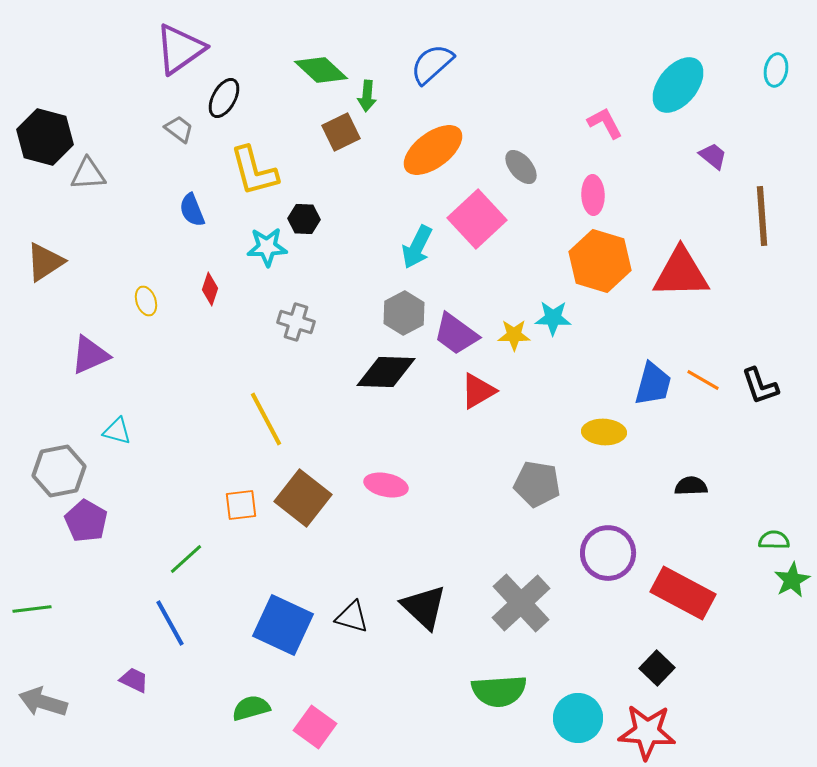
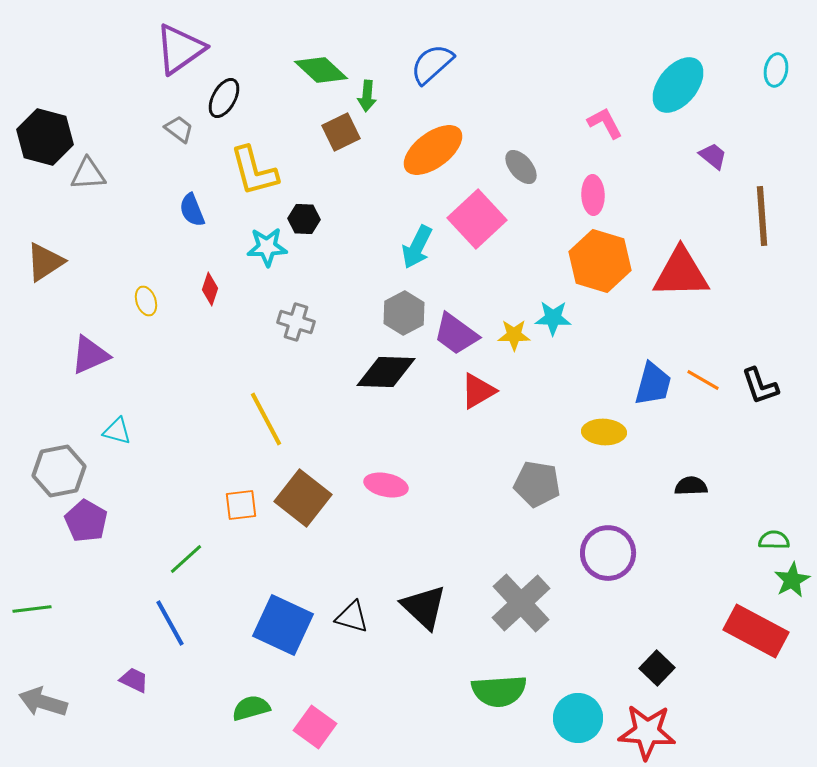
red rectangle at (683, 593): moved 73 px right, 38 px down
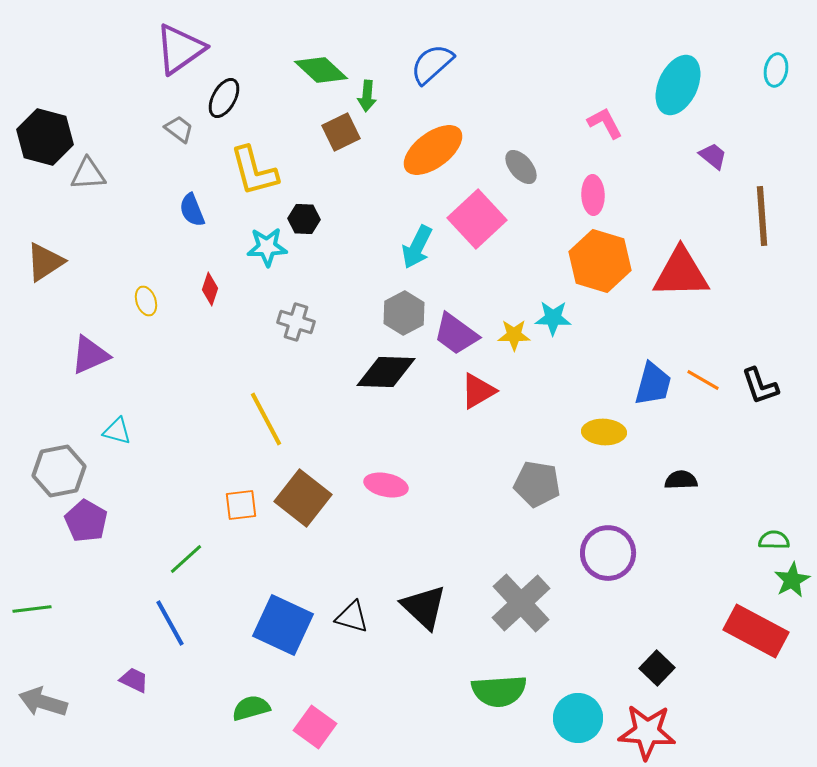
cyan ellipse at (678, 85): rotated 14 degrees counterclockwise
black semicircle at (691, 486): moved 10 px left, 6 px up
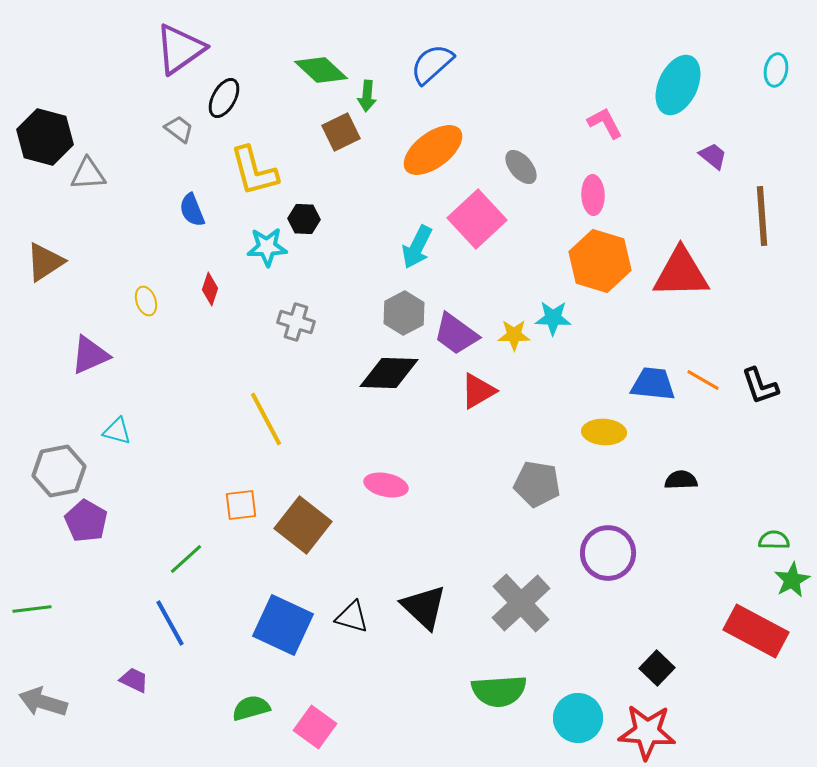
black diamond at (386, 372): moved 3 px right, 1 px down
blue trapezoid at (653, 384): rotated 99 degrees counterclockwise
brown square at (303, 498): moved 27 px down
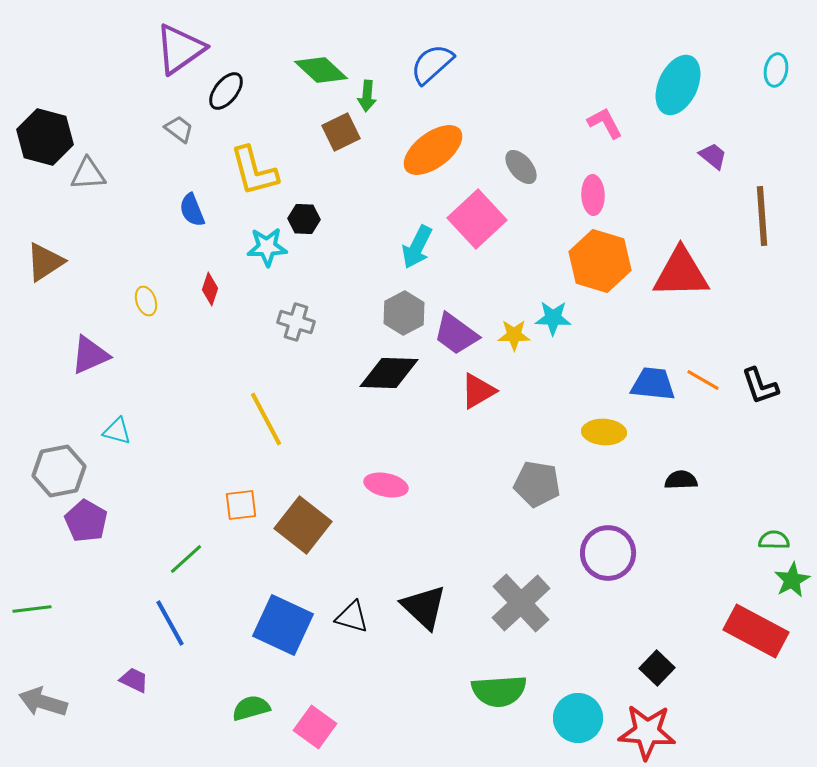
black ellipse at (224, 98): moved 2 px right, 7 px up; rotated 9 degrees clockwise
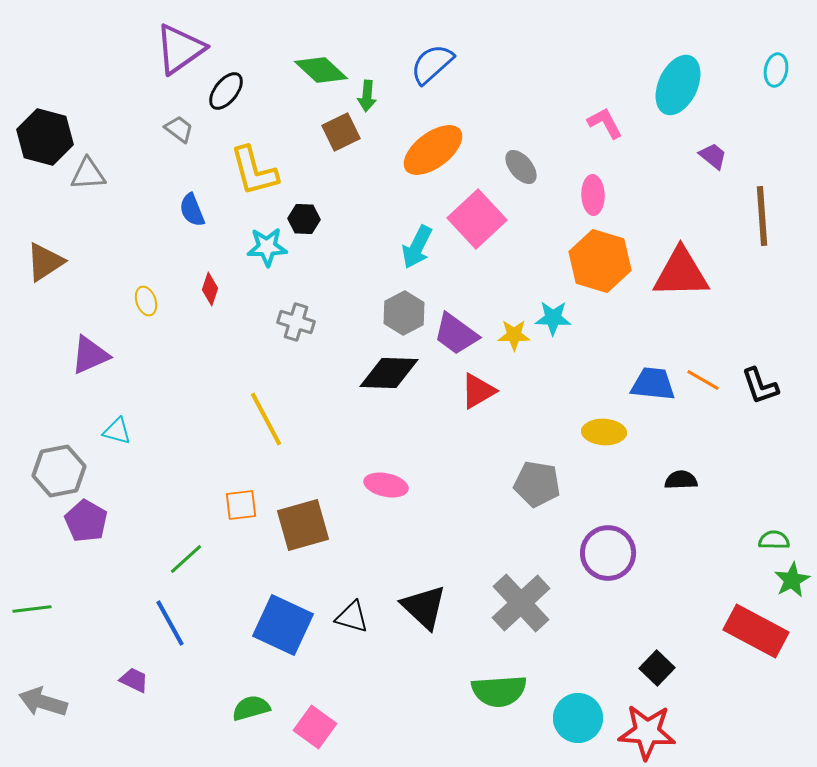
brown square at (303, 525): rotated 36 degrees clockwise
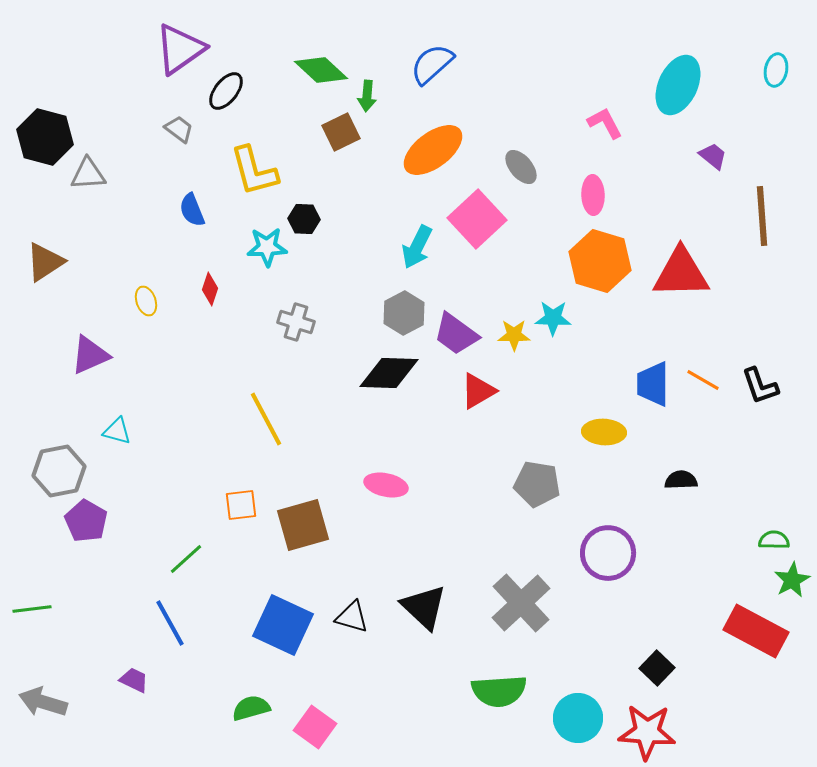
blue trapezoid at (653, 384): rotated 96 degrees counterclockwise
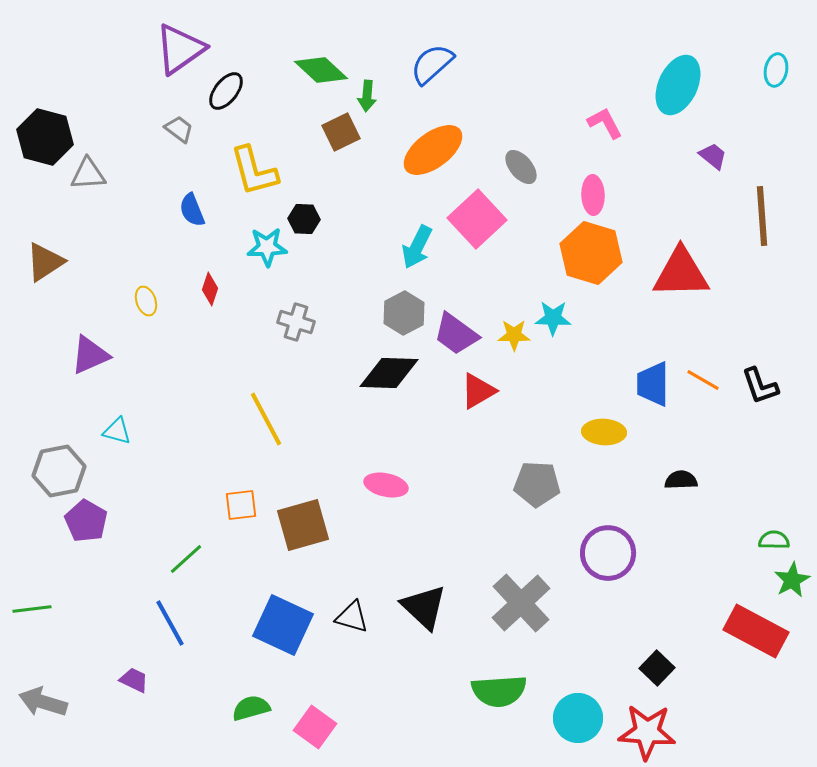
orange hexagon at (600, 261): moved 9 px left, 8 px up
gray pentagon at (537, 484): rotated 6 degrees counterclockwise
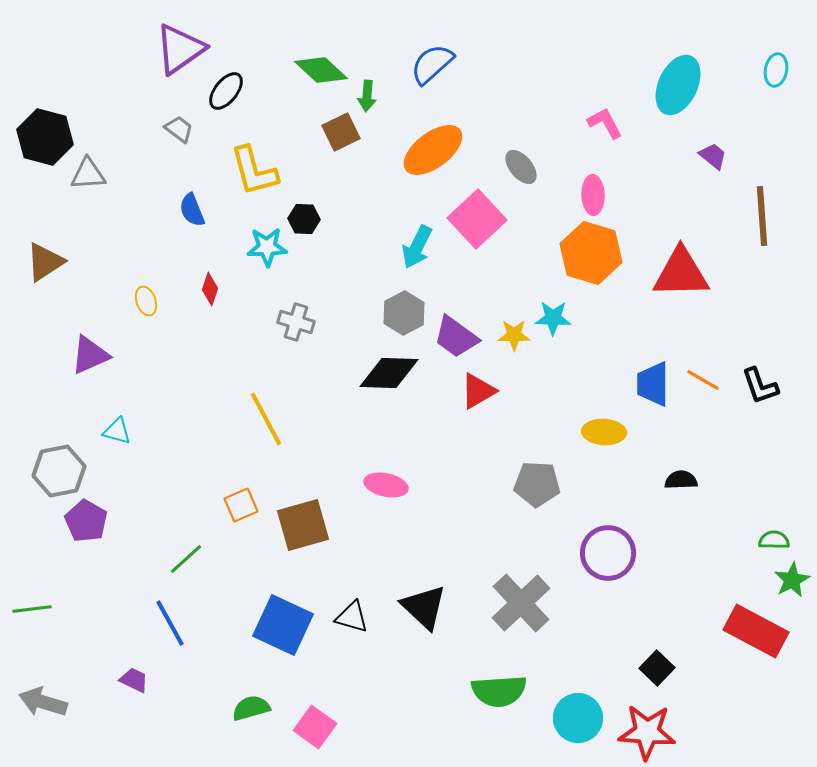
purple trapezoid at (456, 334): moved 3 px down
orange square at (241, 505): rotated 16 degrees counterclockwise
